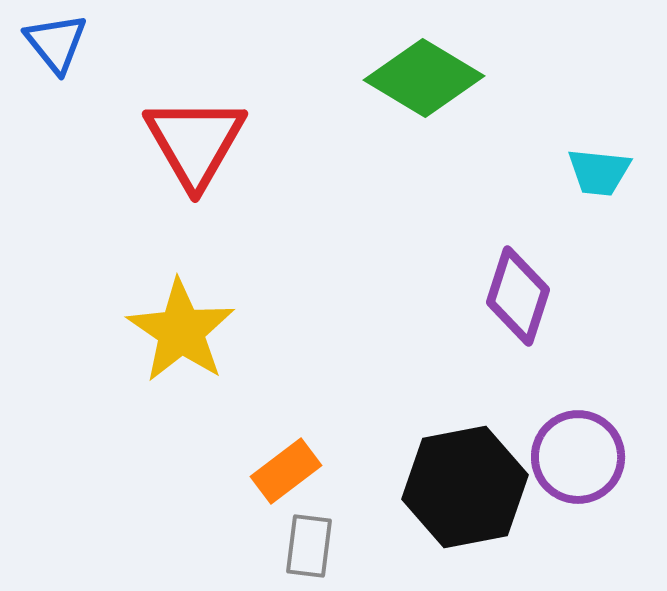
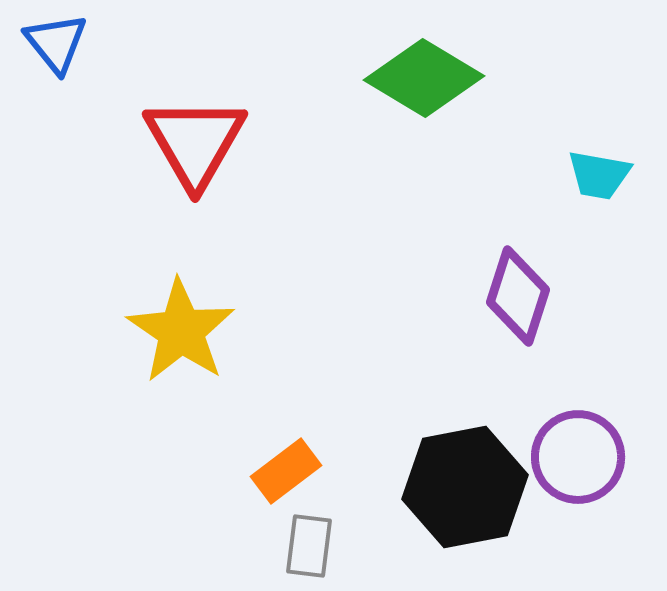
cyan trapezoid: moved 3 px down; rotated 4 degrees clockwise
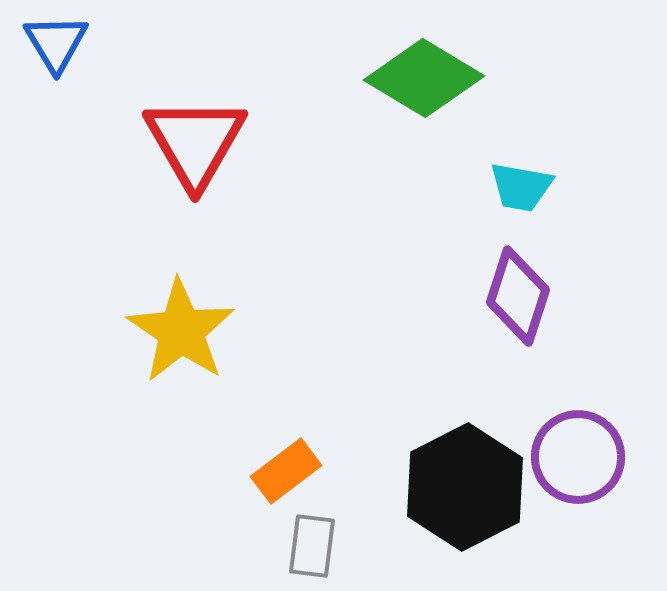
blue triangle: rotated 8 degrees clockwise
cyan trapezoid: moved 78 px left, 12 px down
black hexagon: rotated 16 degrees counterclockwise
gray rectangle: moved 3 px right
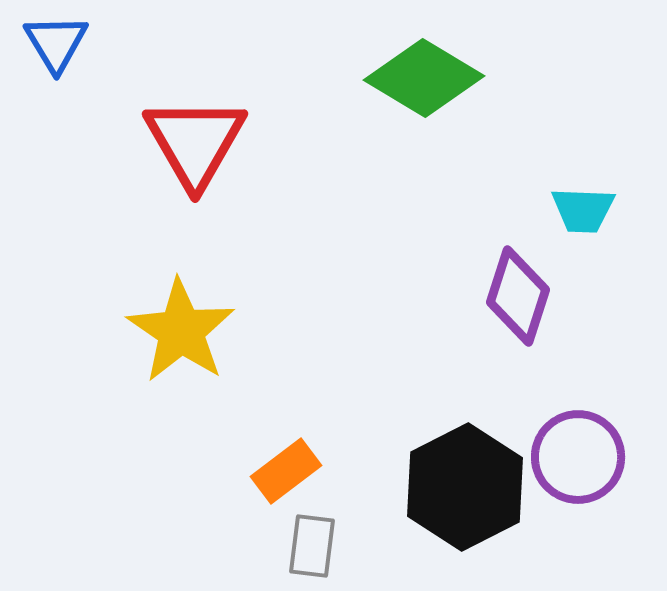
cyan trapezoid: moved 62 px right, 23 px down; rotated 8 degrees counterclockwise
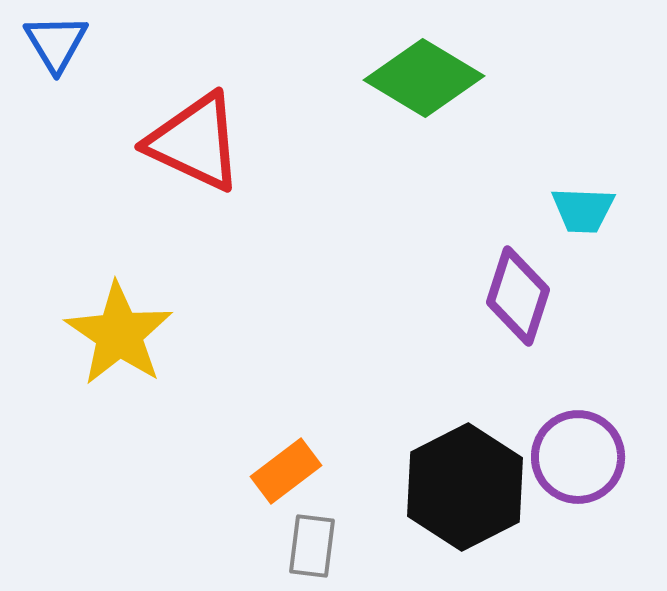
red triangle: rotated 35 degrees counterclockwise
yellow star: moved 62 px left, 3 px down
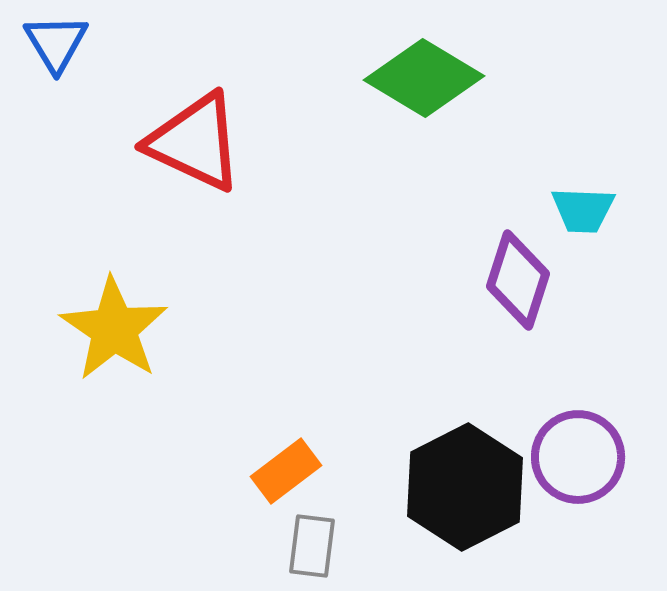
purple diamond: moved 16 px up
yellow star: moved 5 px left, 5 px up
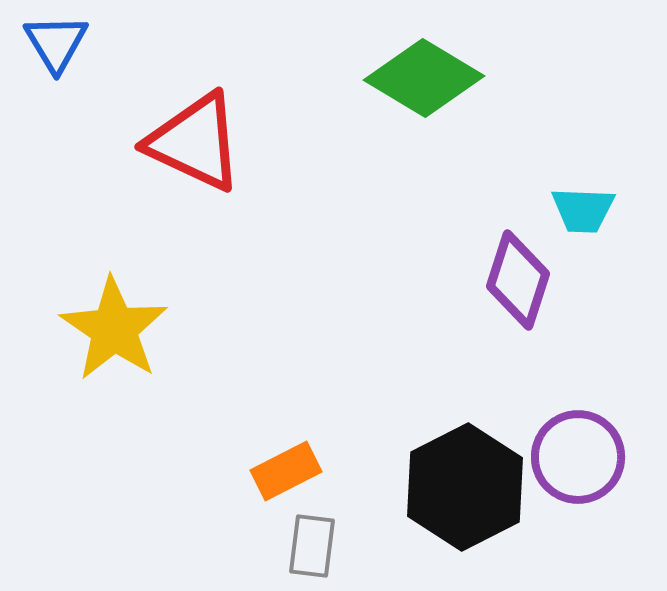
orange rectangle: rotated 10 degrees clockwise
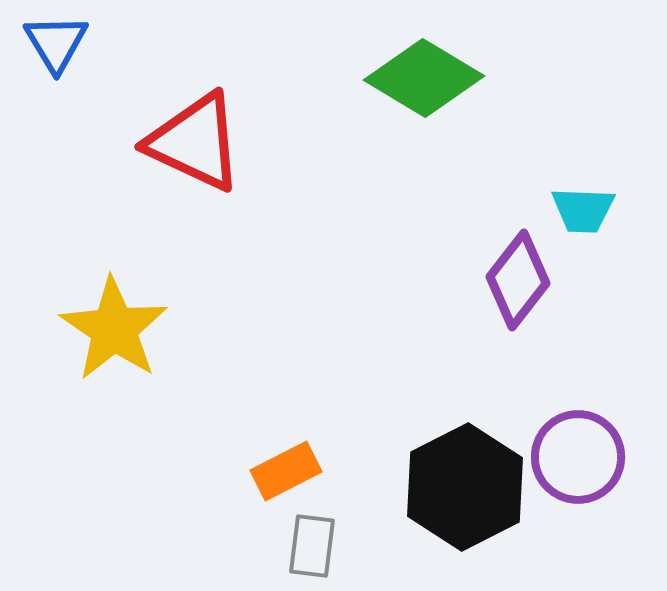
purple diamond: rotated 20 degrees clockwise
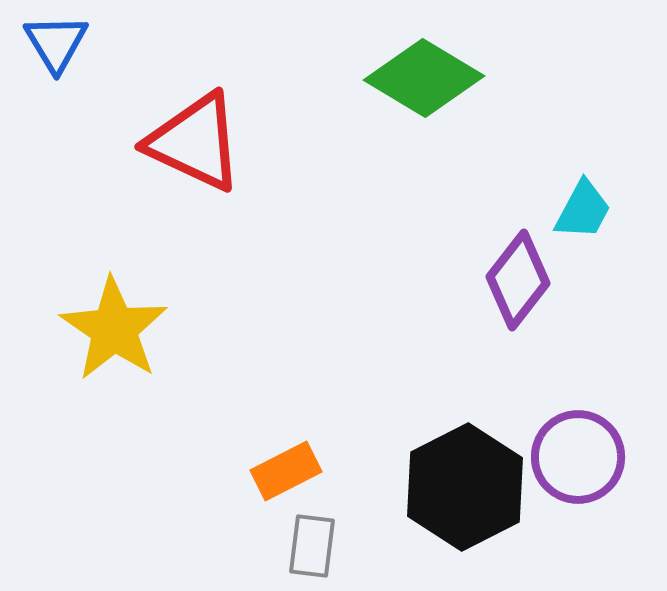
cyan trapezoid: rotated 64 degrees counterclockwise
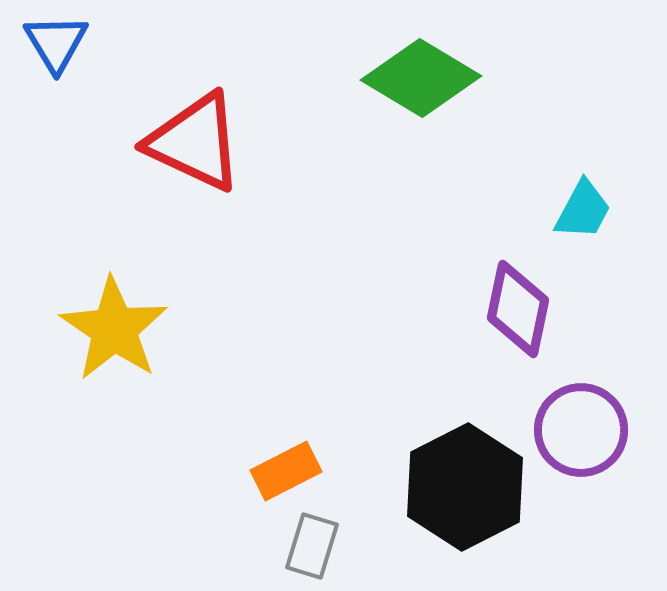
green diamond: moved 3 px left
purple diamond: moved 29 px down; rotated 26 degrees counterclockwise
purple circle: moved 3 px right, 27 px up
gray rectangle: rotated 10 degrees clockwise
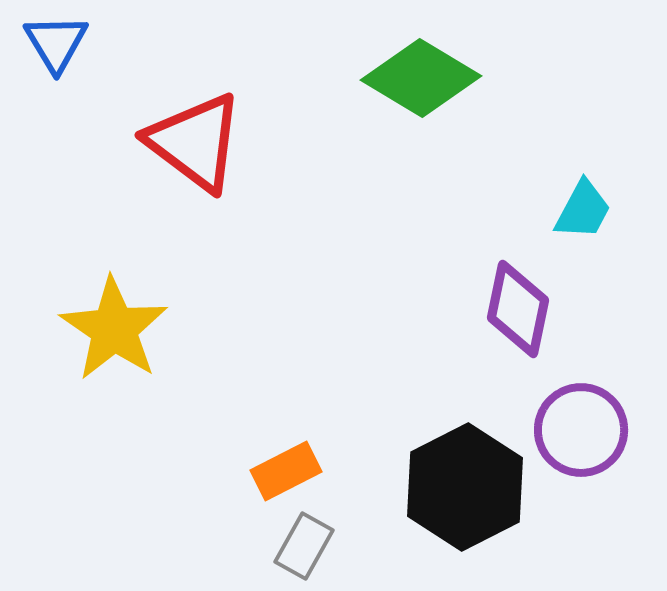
red triangle: rotated 12 degrees clockwise
gray rectangle: moved 8 px left; rotated 12 degrees clockwise
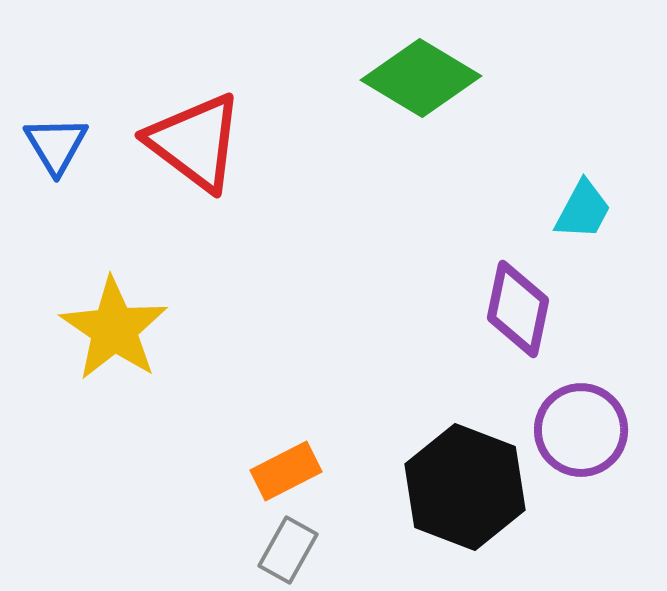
blue triangle: moved 102 px down
black hexagon: rotated 12 degrees counterclockwise
gray rectangle: moved 16 px left, 4 px down
